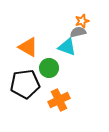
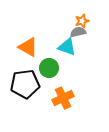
orange cross: moved 4 px right, 2 px up
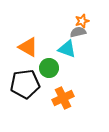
cyan triangle: moved 2 px down
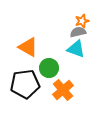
cyan triangle: moved 9 px right
orange cross: moved 8 px up; rotated 15 degrees counterclockwise
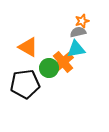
cyan triangle: rotated 30 degrees counterclockwise
orange cross: moved 28 px up
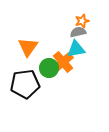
orange triangle: rotated 35 degrees clockwise
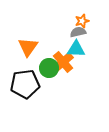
cyan triangle: rotated 12 degrees clockwise
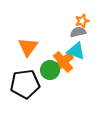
cyan triangle: moved 2 px down; rotated 18 degrees clockwise
green circle: moved 1 px right, 2 px down
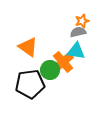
orange triangle: rotated 30 degrees counterclockwise
cyan triangle: rotated 12 degrees counterclockwise
black pentagon: moved 5 px right
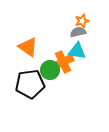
cyan triangle: moved 1 px right
orange cross: rotated 15 degrees clockwise
